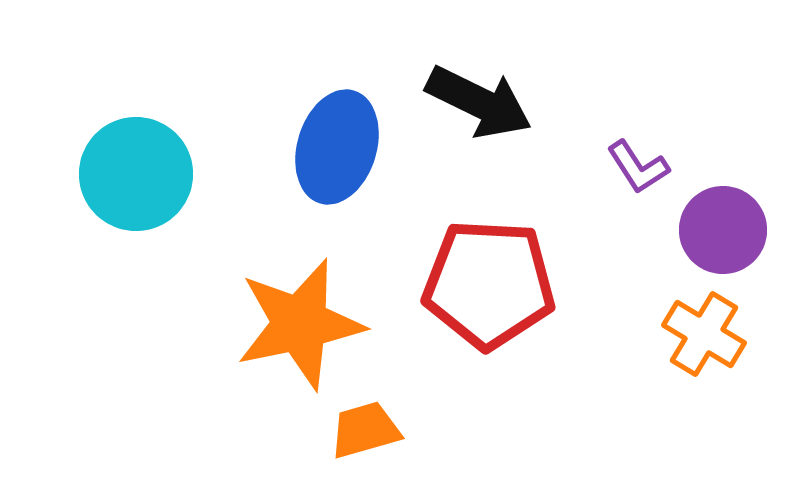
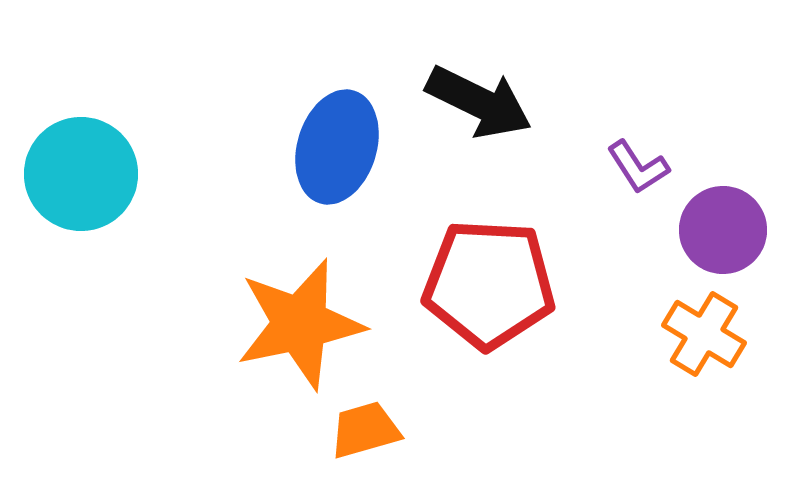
cyan circle: moved 55 px left
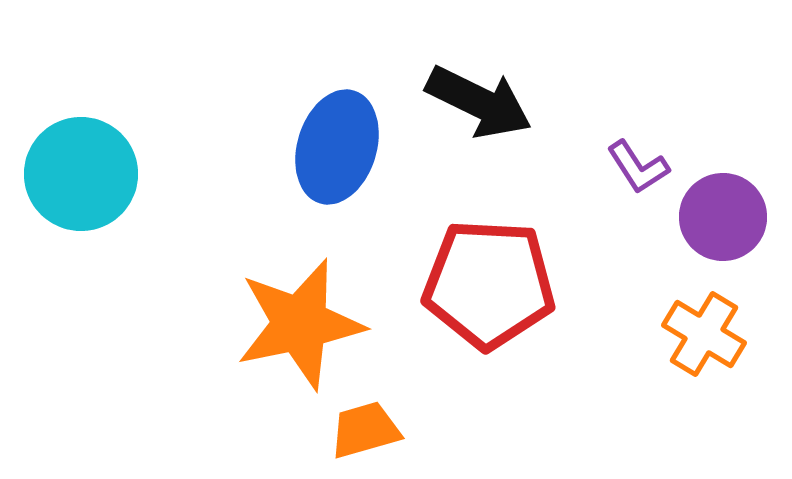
purple circle: moved 13 px up
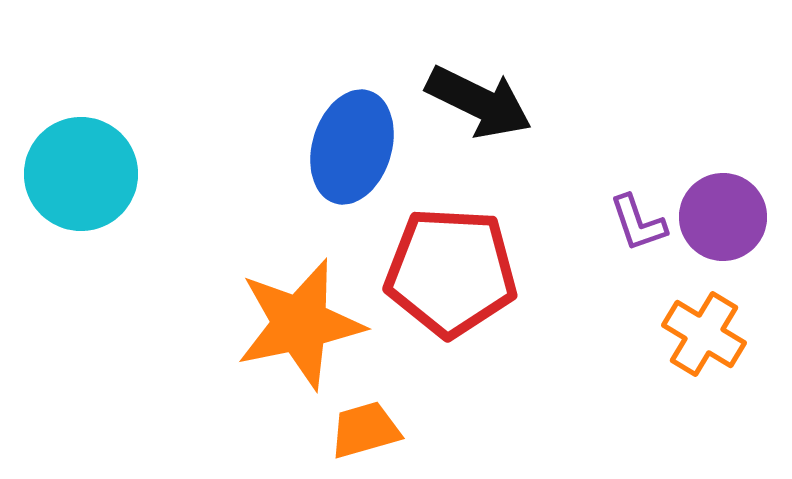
blue ellipse: moved 15 px right
purple L-shape: moved 56 px down; rotated 14 degrees clockwise
red pentagon: moved 38 px left, 12 px up
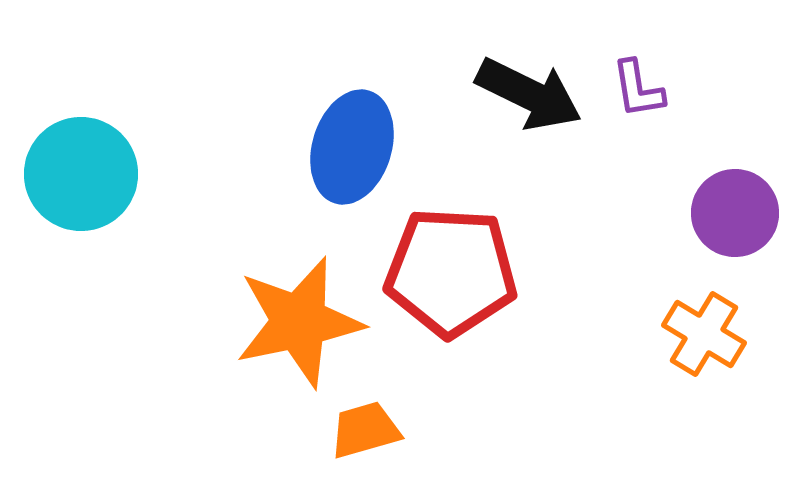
black arrow: moved 50 px right, 8 px up
purple circle: moved 12 px right, 4 px up
purple L-shape: moved 134 px up; rotated 10 degrees clockwise
orange star: moved 1 px left, 2 px up
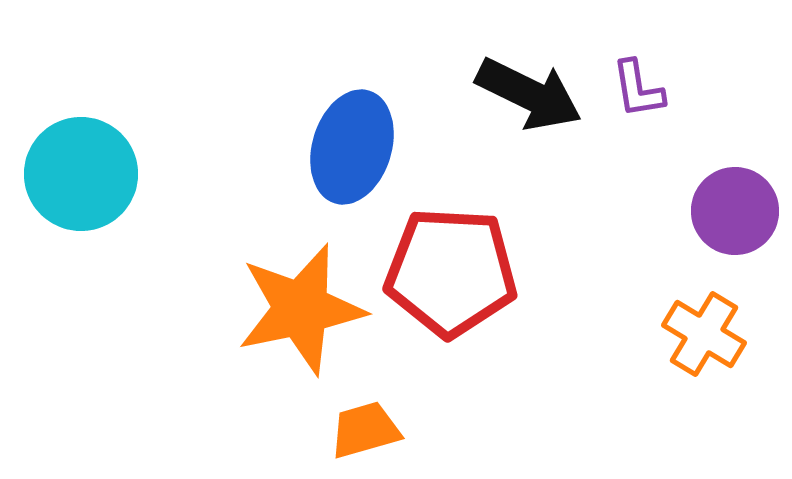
purple circle: moved 2 px up
orange star: moved 2 px right, 13 px up
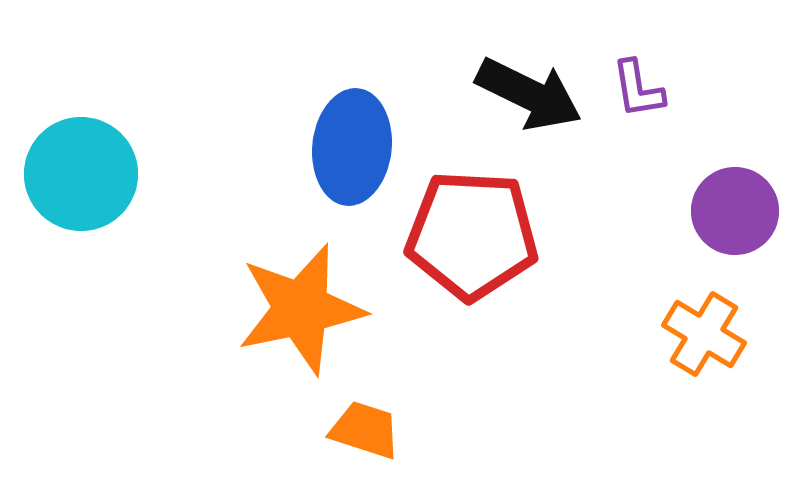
blue ellipse: rotated 11 degrees counterclockwise
red pentagon: moved 21 px right, 37 px up
orange trapezoid: rotated 34 degrees clockwise
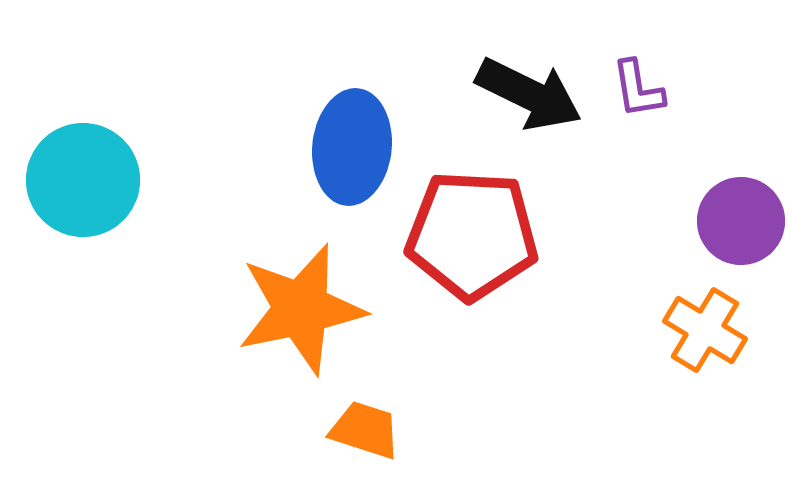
cyan circle: moved 2 px right, 6 px down
purple circle: moved 6 px right, 10 px down
orange cross: moved 1 px right, 4 px up
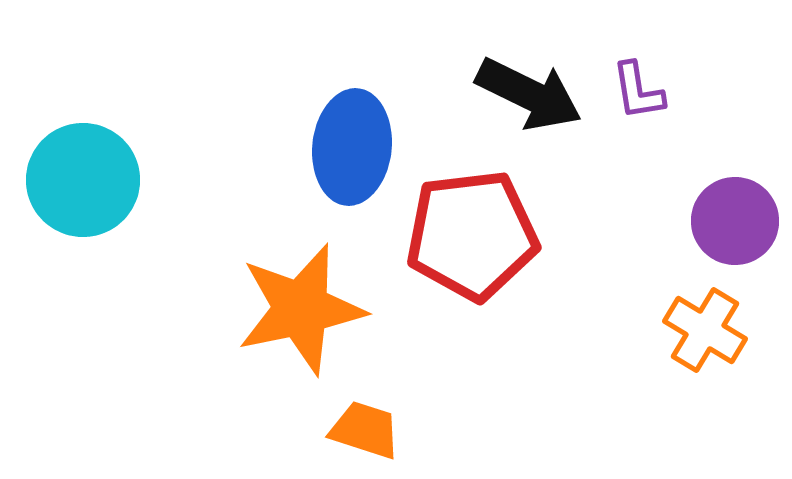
purple L-shape: moved 2 px down
purple circle: moved 6 px left
red pentagon: rotated 10 degrees counterclockwise
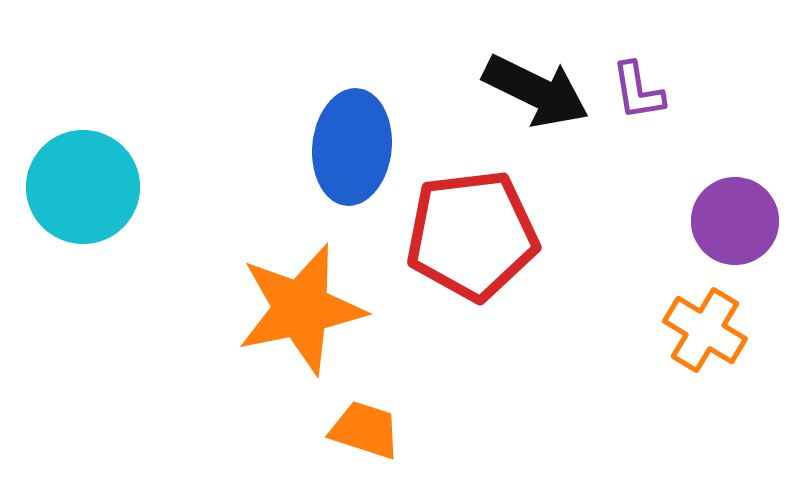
black arrow: moved 7 px right, 3 px up
cyan circle: moved 7 px down
